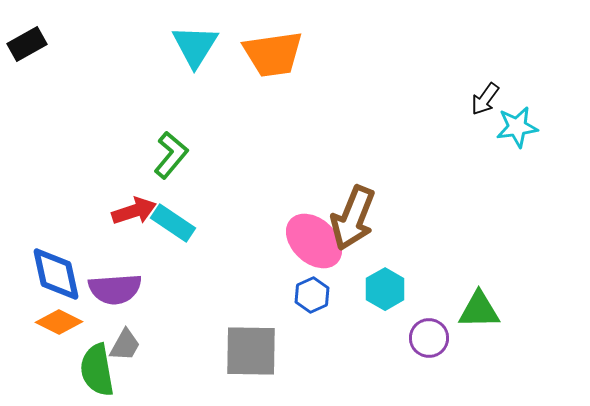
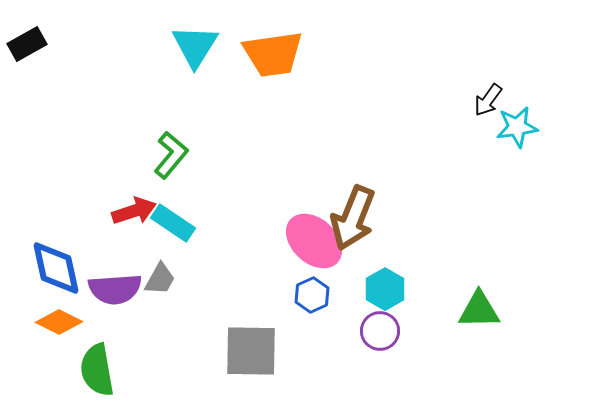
black arrow: moved 3 px right, 1 px down
blue diamond: moved 6 px up
purple circle: moved 49 px left, 7 px up
gray trapezoid: moved 35 px right, 66 px up
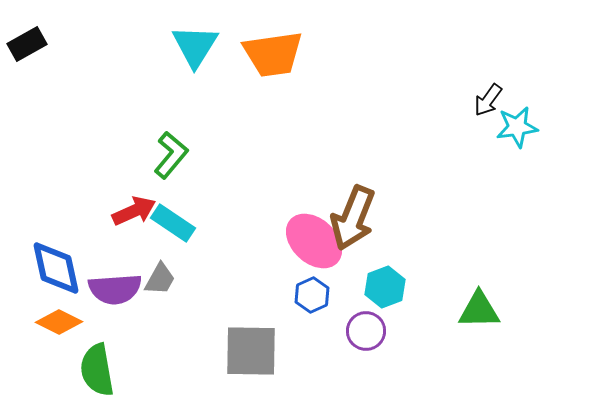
red arrow: rotated 6 degrees counterclockwise
cyan hexagon: moved 2 px up; rotated 9 degrees clockwise
purple circle: moved 14 px left
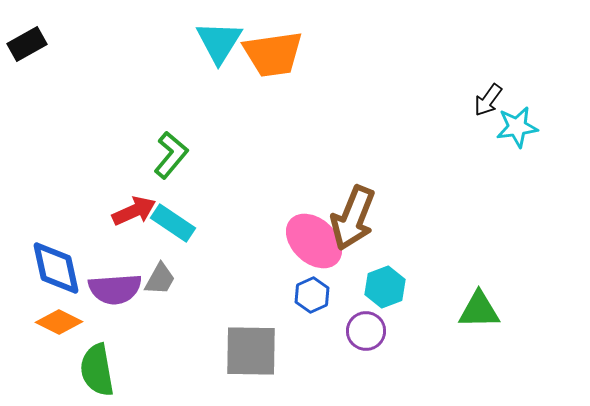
cyan triangle: moved 24 px right, 4 px up
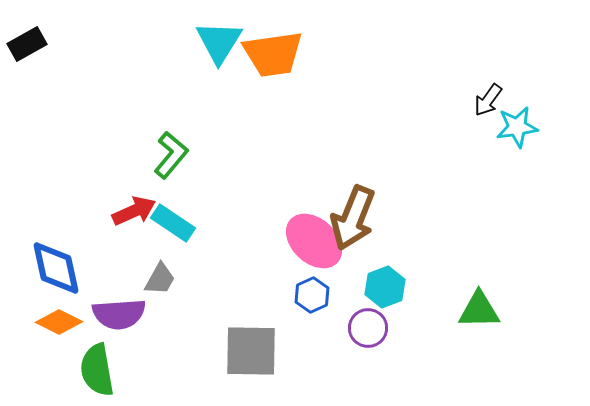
purple semicircle: moved 4 px right, 25 px down
purple circle: moved 2 px right, 3 px up
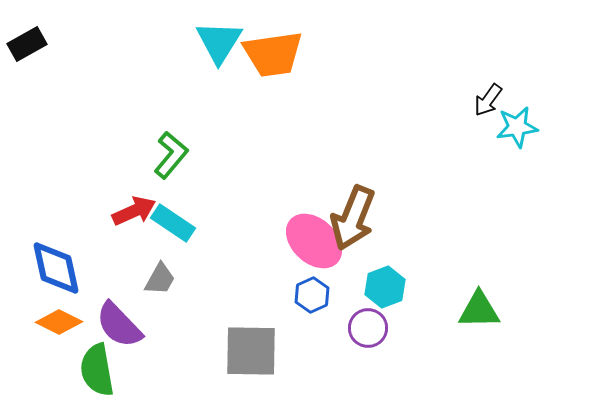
purple semicircle: moved 11 px down; rotated 50 degrees clockwise
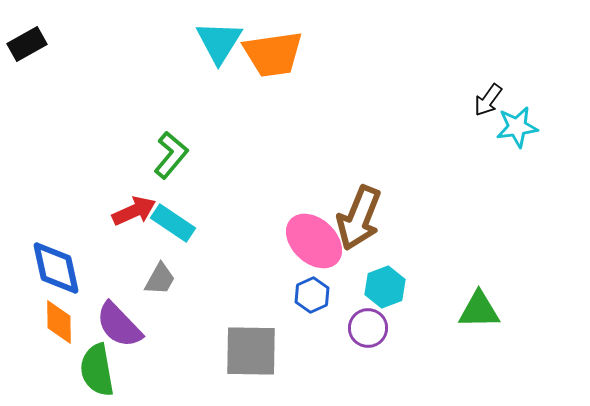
brown arrow: moved 6 px right
orange diamond: rotated 63 degrees clockwise
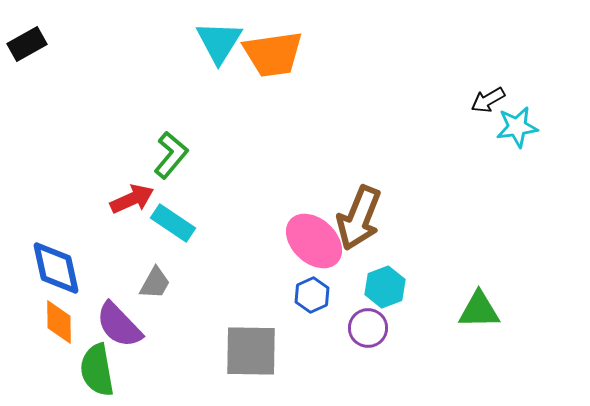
black arrow: rotated 24 degrees clockwise
red arrow: moved 2 px left, 12 px up
gray trapezoid: moved 5 px left, 4 px down
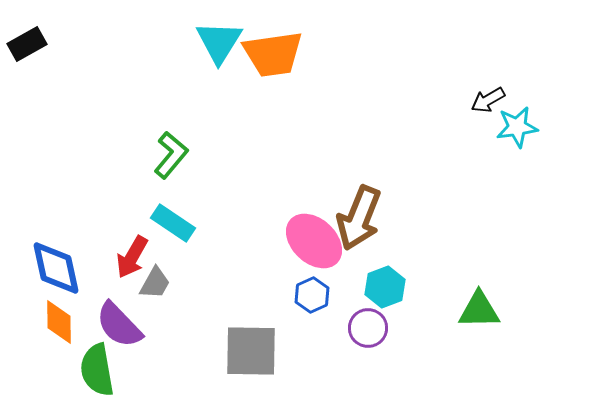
red arrow: moved 58 px down; rotated 144 degrees clockwise
